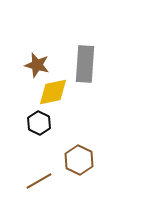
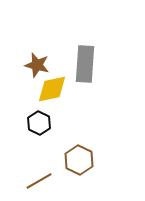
yellow diamond: moved 1 px left, 3 px up
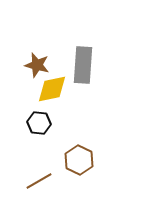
gray rectangle: moved 2 px left, 1 px down
black hexagon: rotated 20 degrees counterclockwise
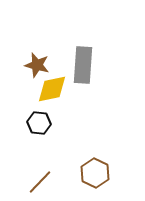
brown hexagon: moved 16 px right, 13 px down
brown line: moved 1 px right, 1 px down; rotated 16 degrees counterclockwise
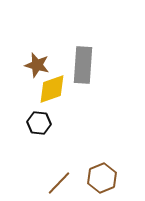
yellow diamond: rotated 8 degrees counterclockwise
brown hexagon: moved 7 px right, 5 px down; rotated 12 degrees clockwise
brown line: moved 19 px right, 1 px down
